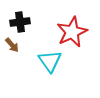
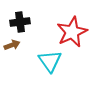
brown arrow: rotated 70 degrees counterclockwise
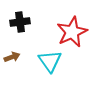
brown arrow: moved 12 px down
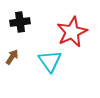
brown arrow: rotated 35 degrees counterclockwise
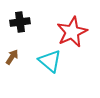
cyan triangle: rotated 15 degrees counterclockwise
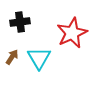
red star: moved 1 px down
cyan triangle: moved 11 px left, 3 px up; rotated 20 degrees clockwise
